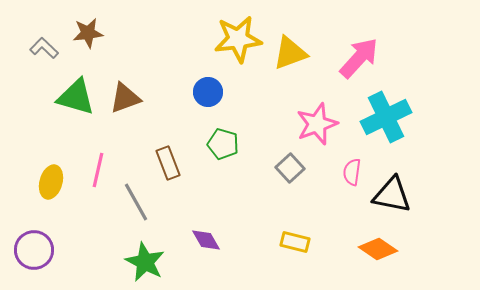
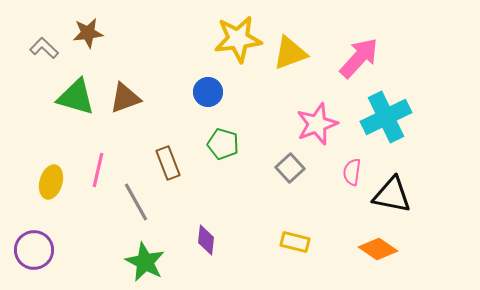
purple diamond: rotated 36 degrees clockwise
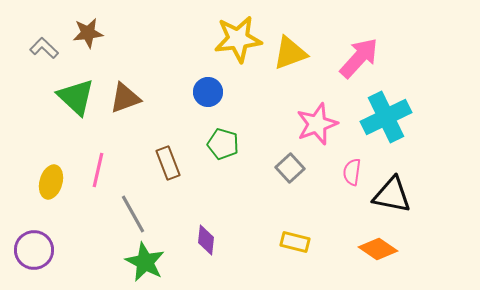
green triangle: rotated 27 degrees clockwise
gray line: moved 3 px left, 12 px down
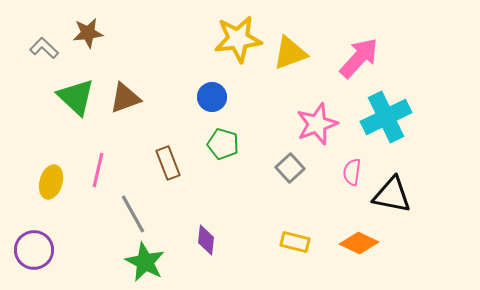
blue circle: moved 4 px right, 5 px down
orange diamond: moved 19 px left, 6 px up; rotated 9 degrees counterclockwise
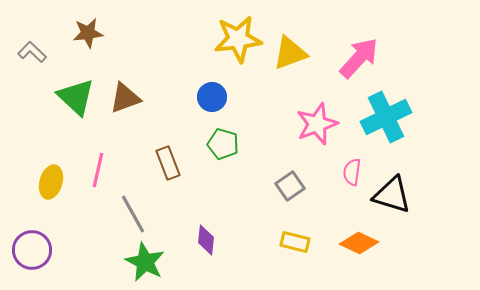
gray L-shape: moved 12 px left, 4 px down
gray square: moved 18 px down; rotated 8 degrees clockwise
black triangle: rotated 6 degrees clockwise
purple circle: moved 2 px left
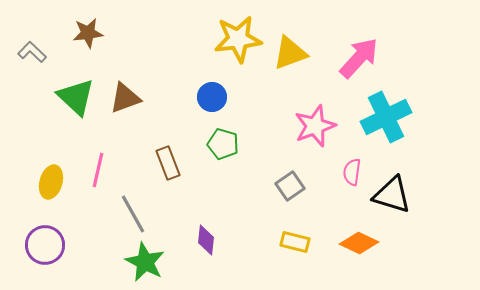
pink star: moved 2 px left, 2 px down
purple circle: moved 13 px right, 5 px up
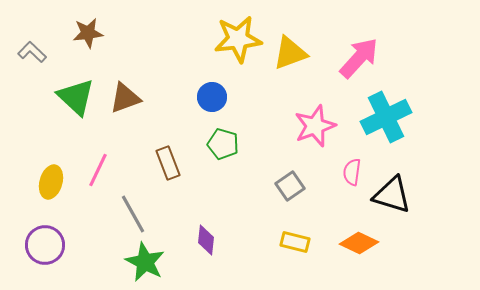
pink line: rotated 12 degrees clockwise
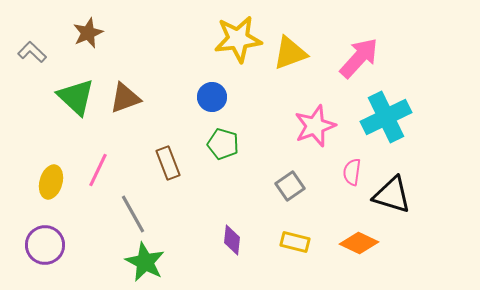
brown star: rotated 16 degrees counterclockwise
purple diamond: moved 26 px right
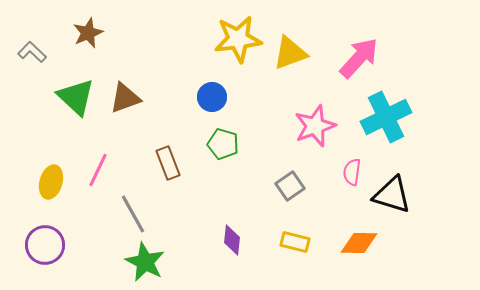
orange diamond: rotated 24 degrees counterclockwise
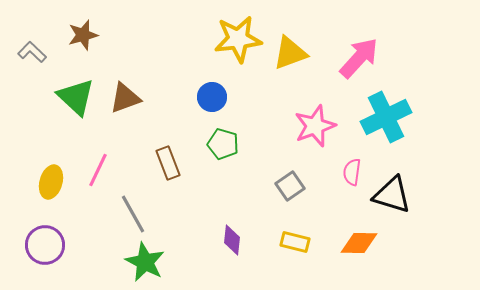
brown star: moved 5 px left, 2 px down; rotated 8 degrees clockwise
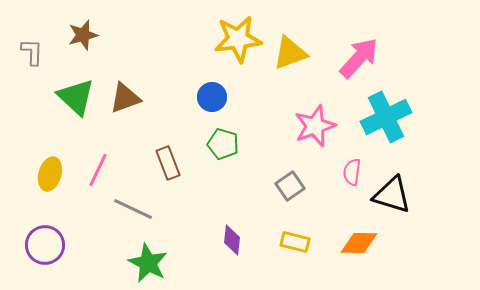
gray L-shape: rotated 48 degrees clockwise
yellow ellipse: moved 1 px left, 8 px up
gray line: moved 5 px up; rotated 36 degrees counterclockwise
green star: moved 3 px right, 1 px down
